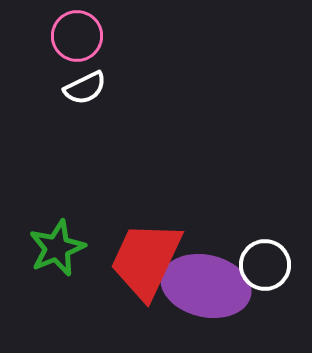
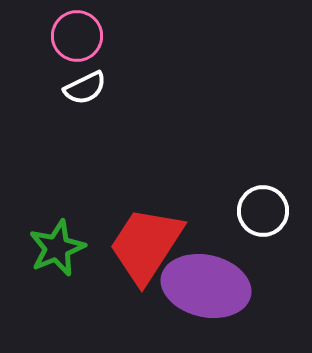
red trapezoid: moved 15 px up; rotated 8 degrees clockwise
white circle: moved 2 px left, 54 px up
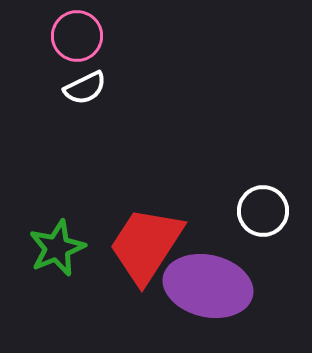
purple ellipse: moved 2 px right
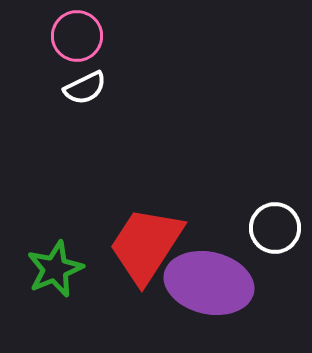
white circle: moved 12 px right, 17 px down
green star: moved 2 px left, 21 px down
purple ellipse: moved 1 px right, 3 px up
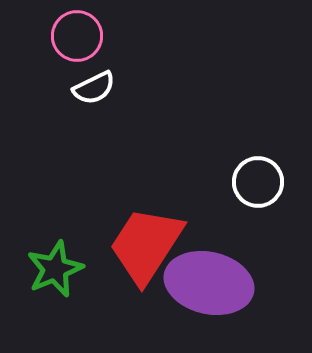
white semicircle: moved 9 px right
white circle: moved 17 px left, 46 px up
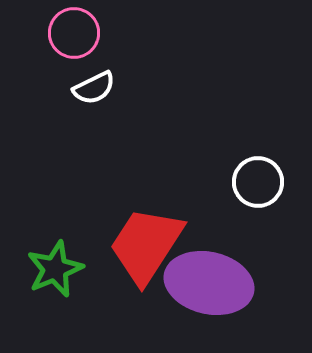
pink circle: moved 3 px left, 3 px up
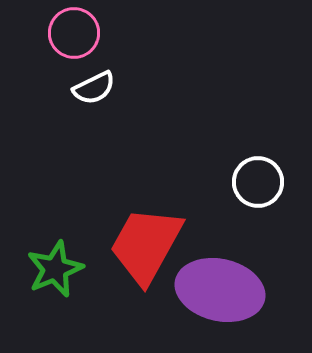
red trapezoid: rotated 4 degrees counterclockwise
purple ellipse: moved 11 px right, 7 px down
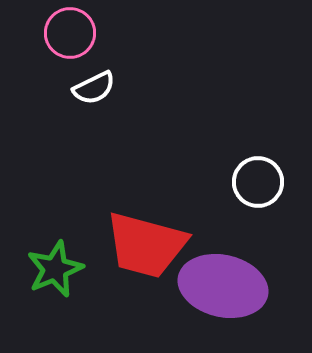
pink circle: moved 4 px left
red trapezoid: rotated 104 degrees counterclockwise
purple ellipse: moved 3 px right, 4 px up
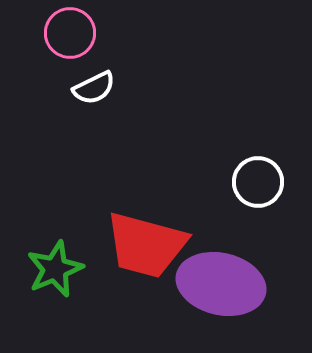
purple ellipse: moved 2 px left, 2 px up
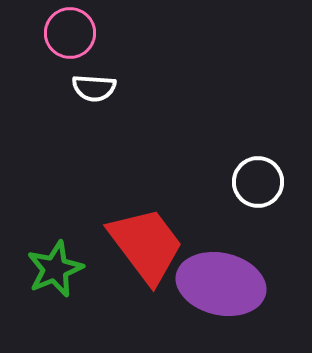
white semicircle: rotated 30 degrees clockwise
red trapezoid: rotated 142 degrees counterclockwise
